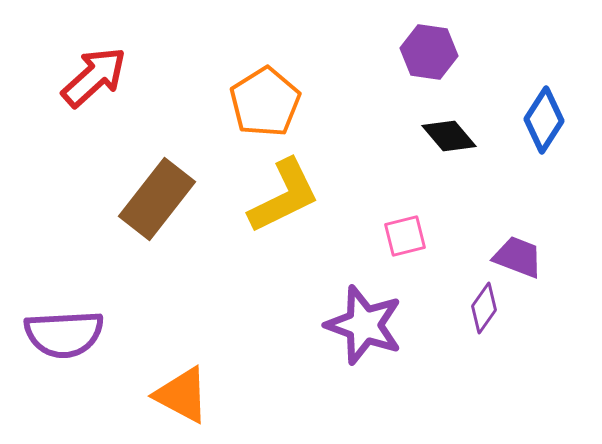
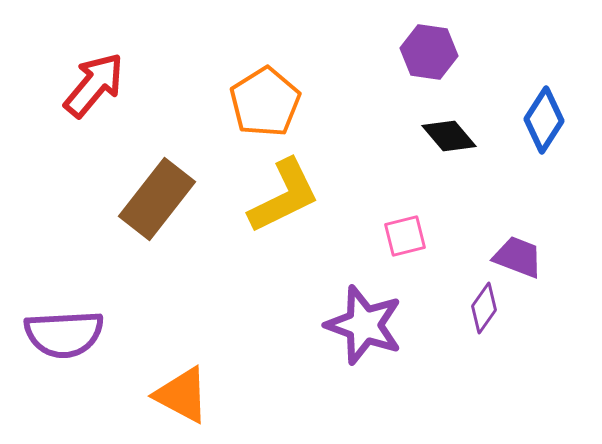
red arrow: moved 8 px down; rotated 8 degrees counterclockwise
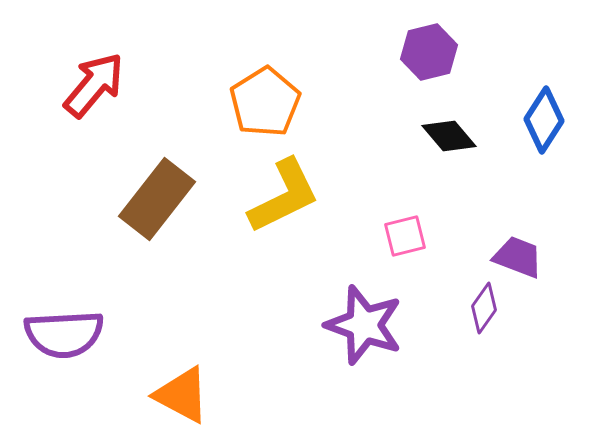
purple hexagon: rotated 22 degrees counterclockwise
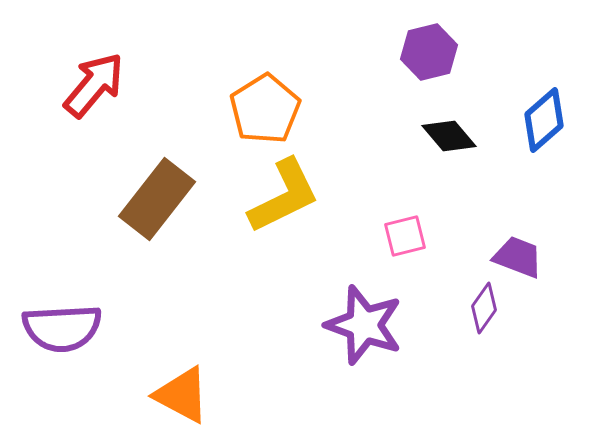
orange pentagon: moved 7 px down
blue diamond: rotated 16 degrees clockwise
purple semicircle: moved 2 px left, 6 px up
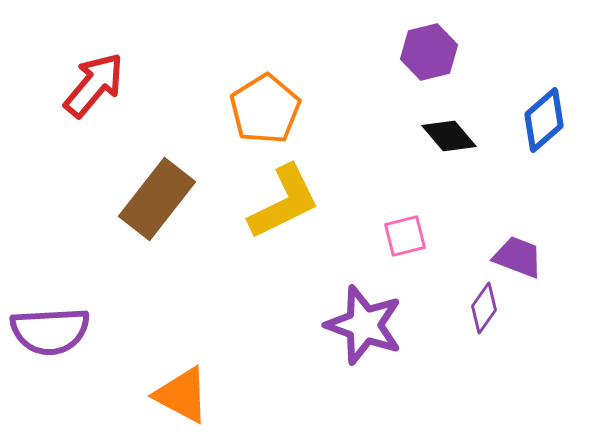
yellow L-shape: moved 6 px down
purple semicircle: moved 12 px left, 3 px down
